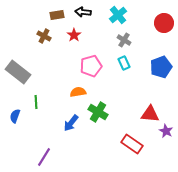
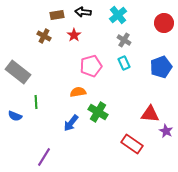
blue semicircle: rotated 88 degrees counterclockwise
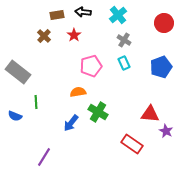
brown cross: rotated 16 degrees clockwise
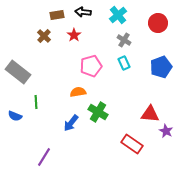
red circle: moved 6 px left
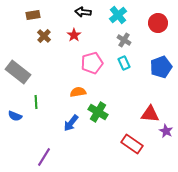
brown rectangle: moved 24 px left
pink pentagon: moved 1 px right, 3 px up
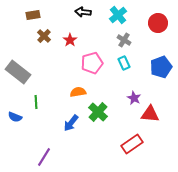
red star: moved 4 px left, 5 px down
green cross: rotated 12 degrees clockwise
blue semicircle: moved 1 px down
purple star: moved 32 px left, 33 px up
red rectangle: rotated 70 degrees counterclockwise
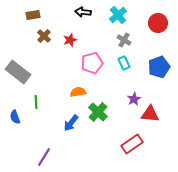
red star: rotated 16 degrees clockwise
blue pentagon: moved 2 px left
purple star: moved 1 px down; rotated 16 degrees clockwise
blue semicircle: rotated 48 degrees clockwise
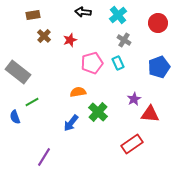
cyan rectangle: moved 6 px left
green line: moved 4 px left; rotated 64 degrees clockwise
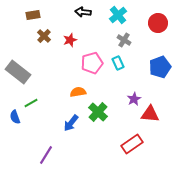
blue pentagon: moved 1 px right
green line: moved 1 px left, 1 px down
purple line: moved 2 px right, 2 px up
